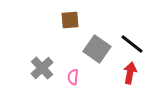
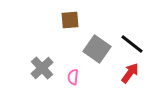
red arrow: rotated 25 degrees clockwise
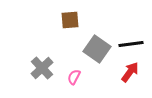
black line: moved 1 px left; rotated 45 degrees counterclockwise
red arrow: moved 1 px up
pink semicircle: moved 1 px right; rotated 21 degrees clockwise
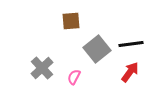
brown square: moved 1 px right, 1 px down
gray square: rotated 16 degrees clockwise
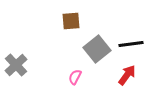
gray cross: moved 26 px left, 3 px up
red arrow: moved 3 px left, 3 px down
pink semicircle: moved 1 px right
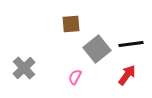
brown square: moved 3 px down
gray cross: moved 8 px right, 3 px down
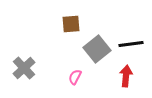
red arrow: moved 1 px left, 1 px down; rotated 30 degrees counterclockwise
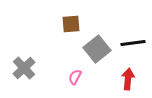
black line: moved 2 px right, 1 px up
red arrow: moved 2 px right, 3 px down
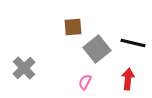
brown square: moved 2 px right, 3 px down
black line: rotated 20 degrees clockwise
pink semicircle: moved 10 px right, 5 px down
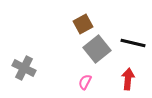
brown square: moved 10 px right, 3 px up; rotated 24 degrees counterclockwise
gray cross: rotated 20 degrees counterclockwise
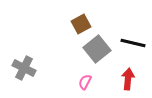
brown square: moved 2 px left
